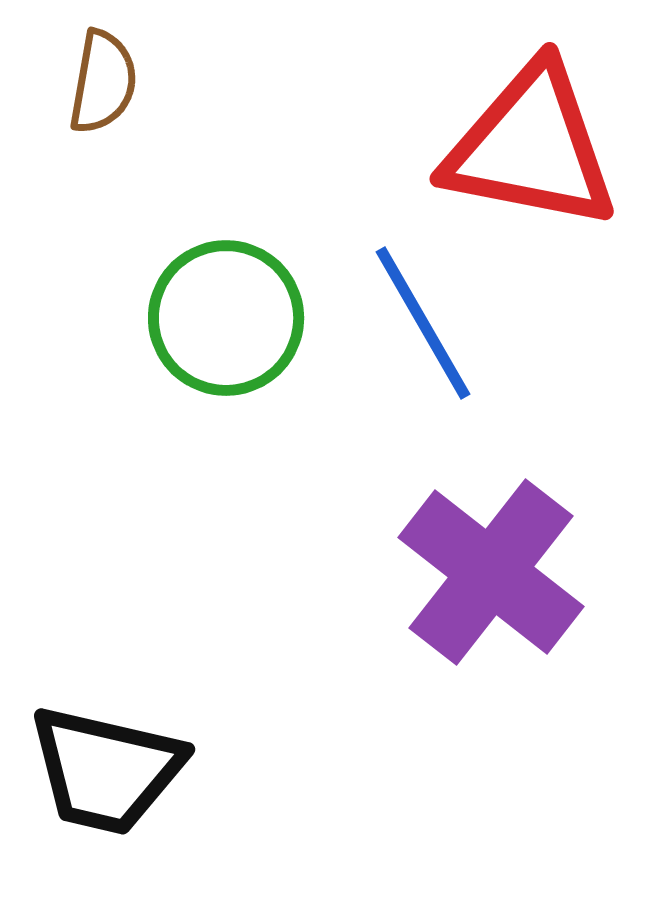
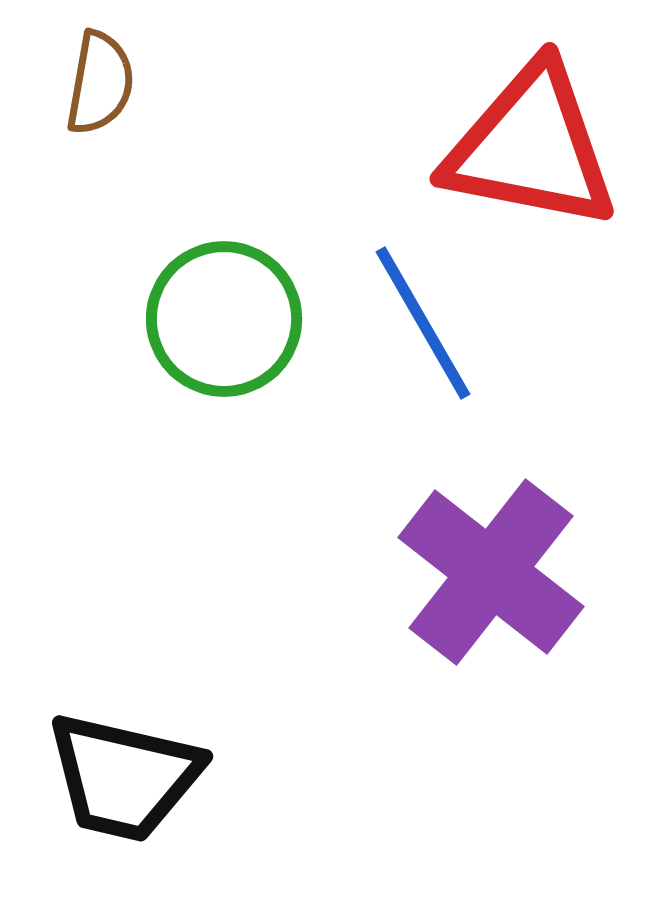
brown semicircle: moved 3 px left, 1 px down
green circle: moved 2 px left, 1 px down
black trapezoid: moved 18 px right, 7 px down
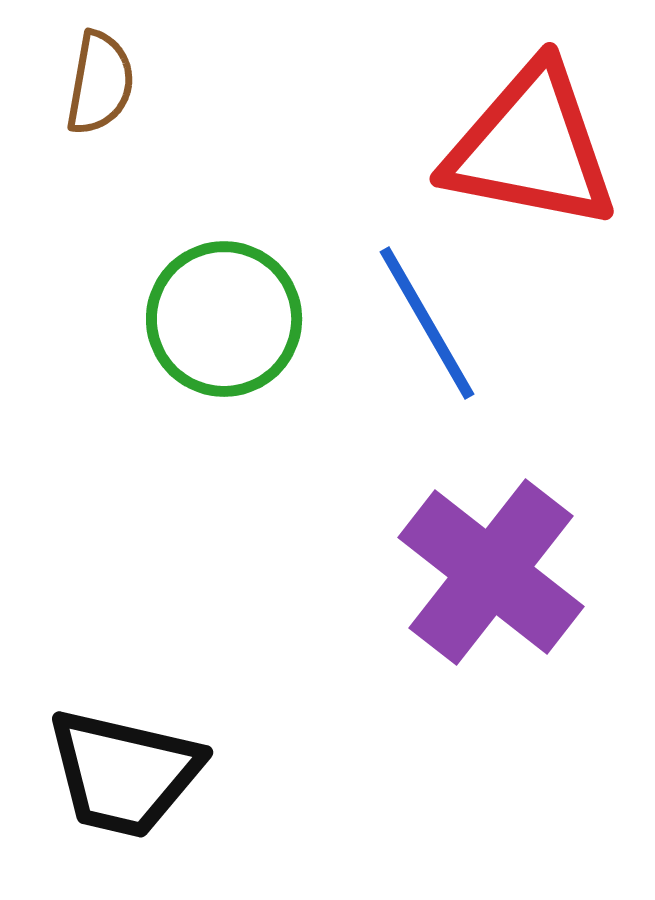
blue line: moved 4 px right
black trapezoid: moved 4 px up
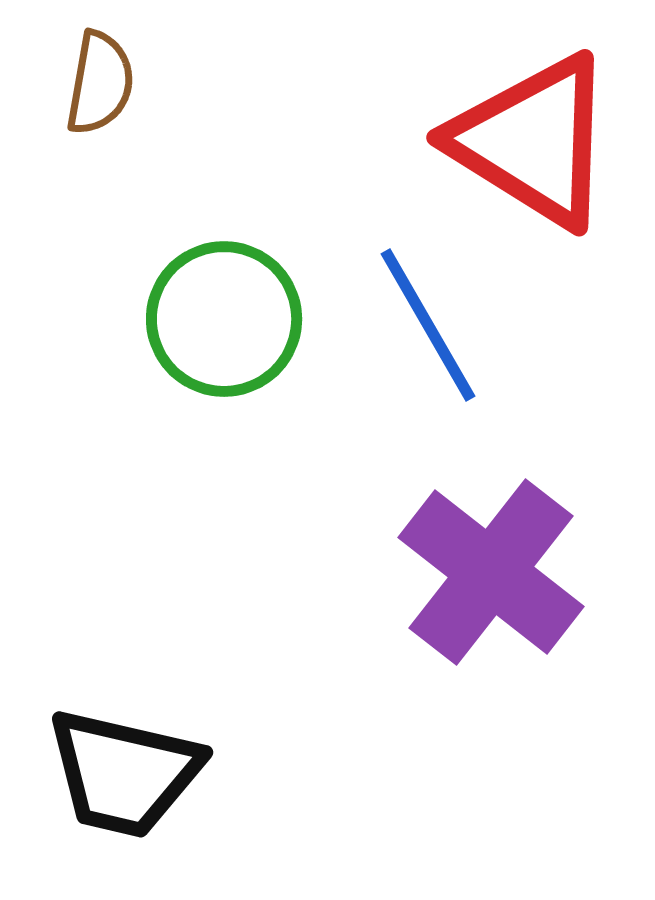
red triangle: moved 2 px right, 6 px up; rotated 21 degrees clockwise
blue line: moved 1 px right, 2 px down
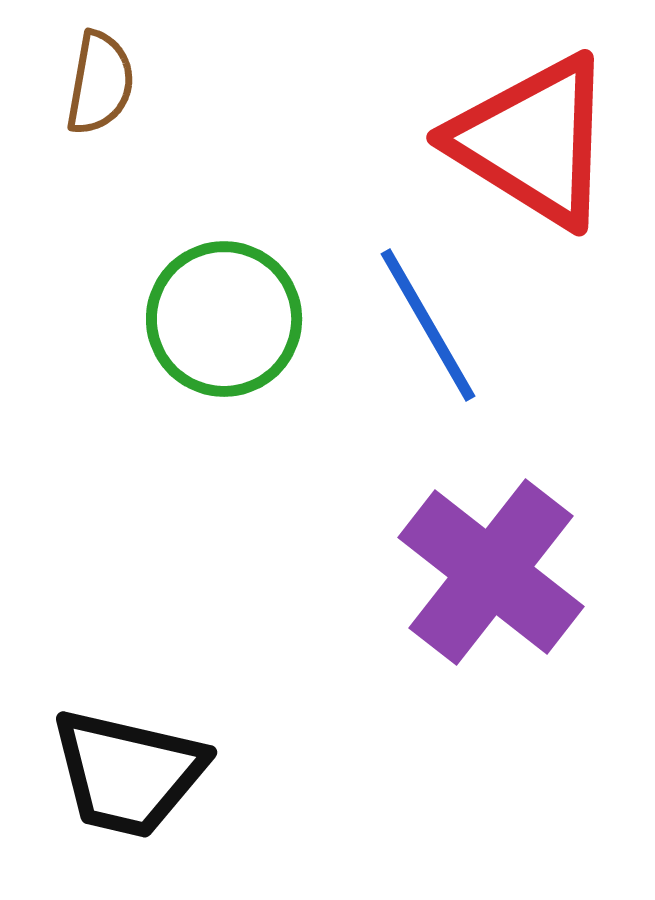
black trapezoid: moved 4 px right
